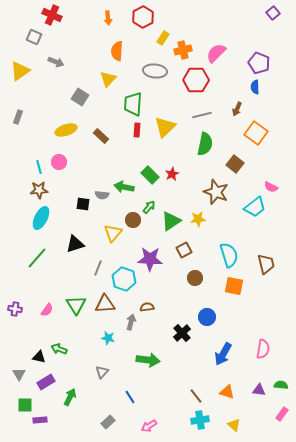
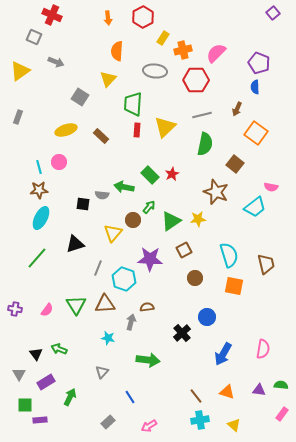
pink semicircle at (271, 187): rotated 16 degrees counterclockwise
black triangle at (39, 357): moved 3 px left, 3 px up; rotated 40 degrees clockwise
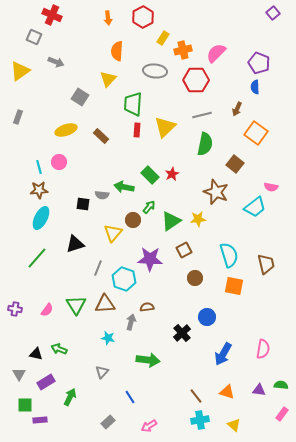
black triangle at (36, 354): rotated 40 degrees counterclockwise
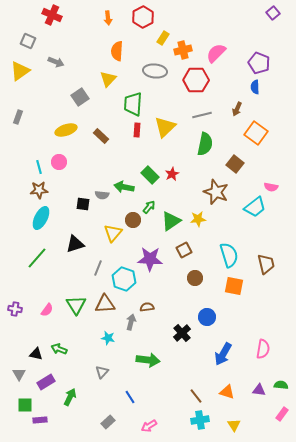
gray square at (34, 37): moved 6 px left, 4 px down
gray square at (80, 97): rotated 24 degrees clockwise
yellow triangle at (234, 425): rotated 16 degrees clockwise
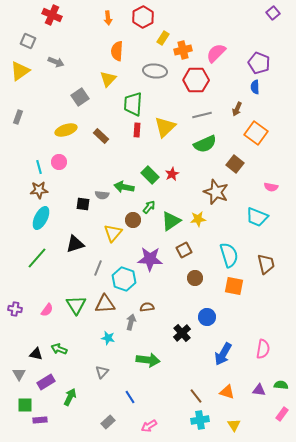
green semicircle at (205, 144): rotated 55 degrees clockwise
cyan trapezoid at (255, 207): moved 2 px right, 10 px down; rotated 60 degrees clockwise
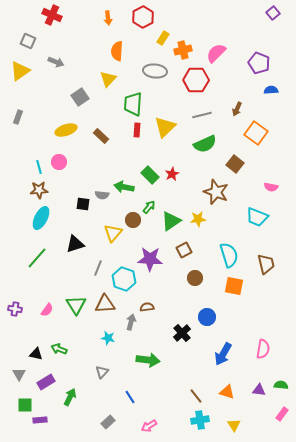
blue semicircle at (255, 87): moved 16 px right, 3 px down; rotated 88 degrees clockwise
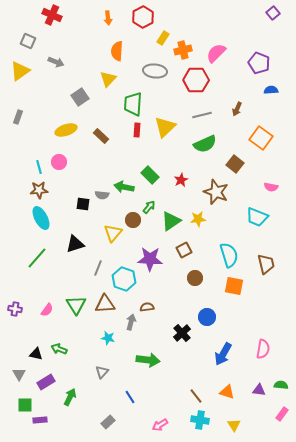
orange square at (256, 133): moved 5 px right, 5 px down
red star at (172, 174): moved 9 px right, 6 px down
cyan ellipse at (41, 218): rotated 55 degrees counterclockwise
cyan cross at (200, 420): rotated 18 degrees clockwise
pink arrow at (149, 426): moved 11 px right, 1 px up
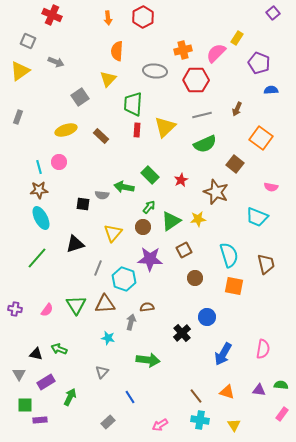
yellow rectangle at (163, 38): moved 74 px right
brown circle at (133, 220): moved 10 px right, 7 px down
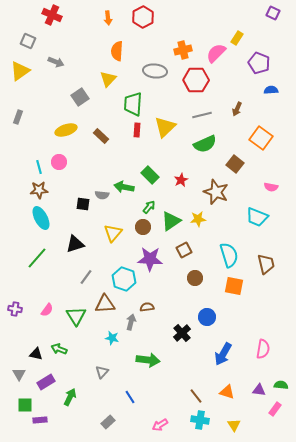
purple square at (273, 13): rotated 24 degrees counterclockwise
gray line at (98, 268): moved 12 px left, 9 px down; rotated 14 degrees clockwise
green triangle at (76, 305): moved 11 px down
cyan star at (108, 338): moved 4 px right
pink rectangle at (282, 414): moved 7 px left, 5 px up
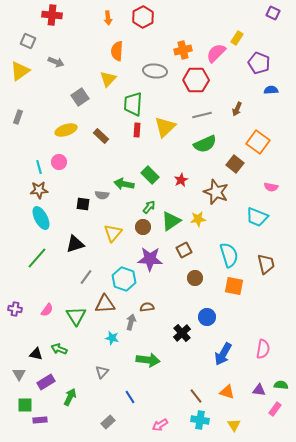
red cross at (52, 15): rotated 18 degrees counterclockwise
orange square at (261, 138): moved 3 px left, 4 px down
green arrow at (124, 187): moved 3 px up
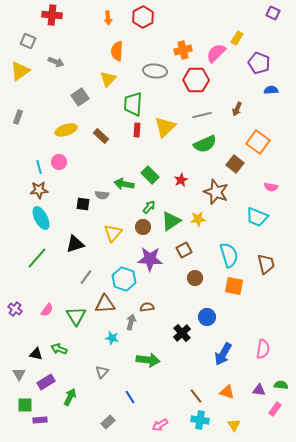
purple cross at (15, 309): rotated 24 degrees clockwise
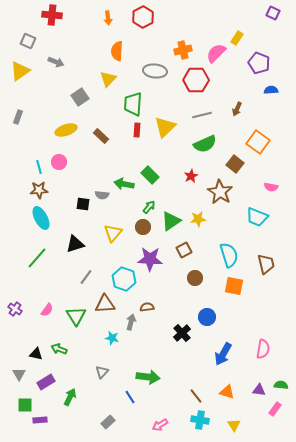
red star at (181, 180): moved 10 px right, 4 px up
brown star at (216, 192): moved 4 px right; rotated 10 degrees clockwise
green arrow at (148, 360): moved 17 px down
